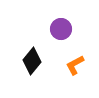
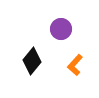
orange L-shape: rotated 20 degrees counterclockwise
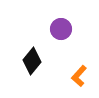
orange L-shape: moved 4 px right, 11 px down
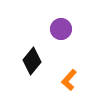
orange L-shape: moved 10 px left, 4 px down
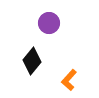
purple circle: moved 12 px left, 6 px up
